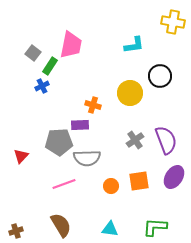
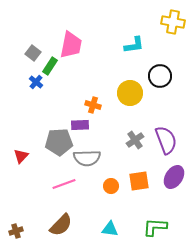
blue cross: moved 6 px left, 4 px up; rotated 24 degrees counterclockwise
brown semicircle: rotated 75 degrees clockwise
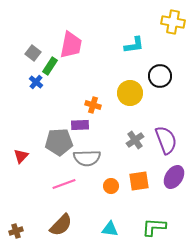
green L-shape: moved 1 px left
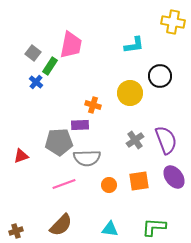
red triangle: rotated 28 degrees clockwise
purple ellipse: rotated 70 degrees counterclockwise
orange circle: moved 2 px left, 1 px up
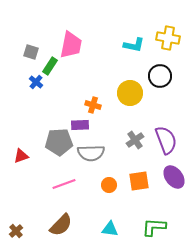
yellow cross: moved 5 px left, 16 px down
cyan L-shape: rotated 20 degrees clockwise
gray square: moved 2 px left, 1 px up; rotated 21 degrees counterclockwise
gray semicircle: moved 4 px right, 5 px up
brown cross: rotated 24 degrees counterclockwise
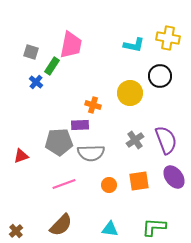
green rectangle: moved 2 px right
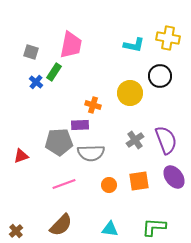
green rectangle: moved 2 px right, 6 px down
